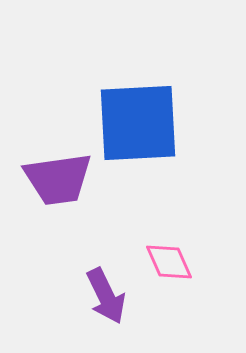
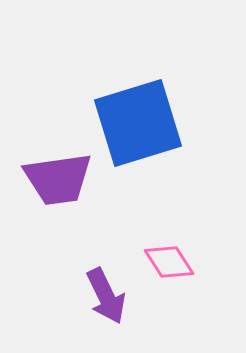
blue square: rotated 14 degrees counterclockwise
pink diamond: rotated 9 degrees counterclockwise
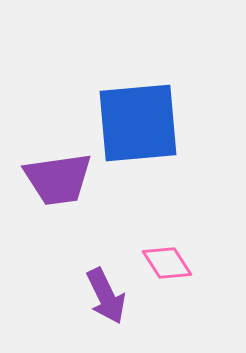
blue square: rotated 12 degrees clockwise
pink diamond: moved 2 px left, 1 px down
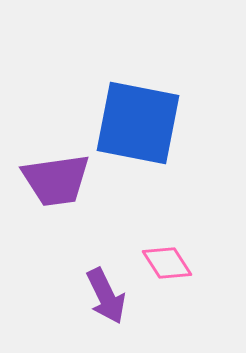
blue square: rotated 16 degrees clockwise
purple trapezoid: moved 2 px left, 1 px down
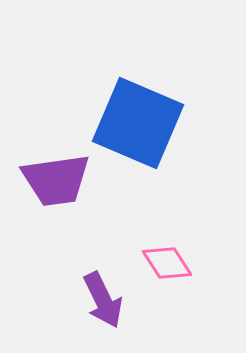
blue square: rotated 12 degrees clockwise
purple arrow: moved 3 px left, 4 px down
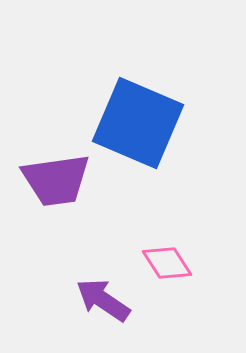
purple arrow: rotated 150 degrees clockwise
